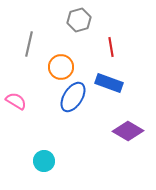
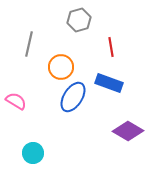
cyan circle: moved 11 px left, 8 px up
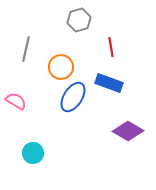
gray line: moved 3 px left, 5 px down
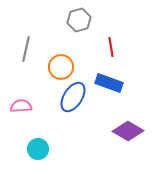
pink semicircle: moved 5 px right, 5 px down; rotated 35 degrees counterclockwise
cyan circle: moved 5 px right, 4 px up
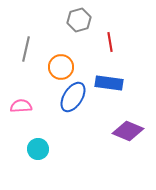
red line: moved 1 px left, 5 px up
blue rectangle: rotated 12 degrees counterclockwise
purple diamond: rotated 8 degrees counterclockwise
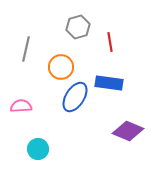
gray hexagon: moved 1 px left, 7 px down
blue ellipse: moved 2 px right
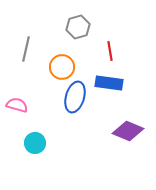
red line: moved 9 px down
orange circle: moved 1 px right
blue ellipse: rotated 16 degrees counterclockwise
pink semicircle: moved 4 px left, 1 px up; rotated 20 degrees clockwise
cyan circle: moved 3 px left, 6 px up
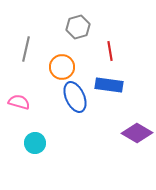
blue rectangle: moved 2 px down
blue ellipse: rotated 40 degrees counterclockwise
pink semicircle: moved 2 px right, 3 px up
purple diamond: moved 9 px right, 2 px down; rotated 8 degrees clockwise
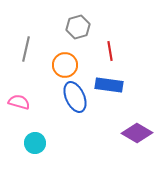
orange circle: moved 3 px right, 2 px up
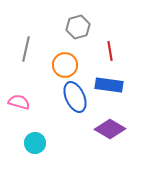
purple diamond: moved 27 px left, 4 px up
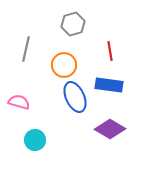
gray hexagon: moved 5 px left, 3 px up
orange circle: moved 1 px left
cyan circle: moved 3 px up
